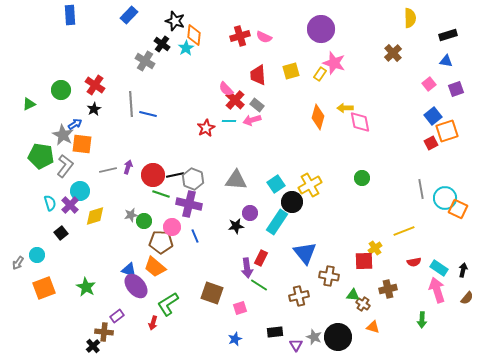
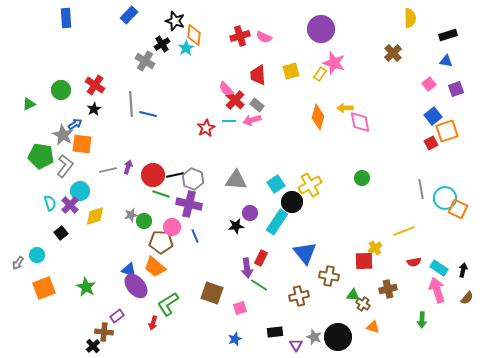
blue rectangle at (70, 15): moved 4 px left, 3 px down
black cross at (162, 44): rotated 21 degrees clockwise
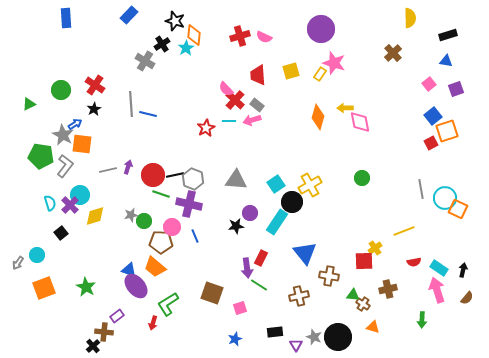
cyan circle at (80, 191): moved 4 px down
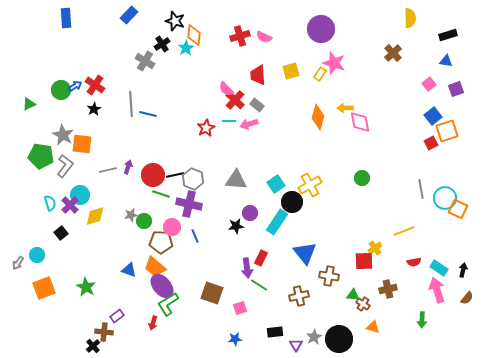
pink arrow at (252, 120): moved 3 px left, 4 px down
blue arrow at (75, 124): moved 38 px up
purple ellipse at (136, 286): moved 26 px right
gray star at (314, 337): rotated 21 degrees clockwise
black circle at (338, 337): moved 1 px right, 2 px down
blue star at (235, 339): rotated 16 degrees clockwise
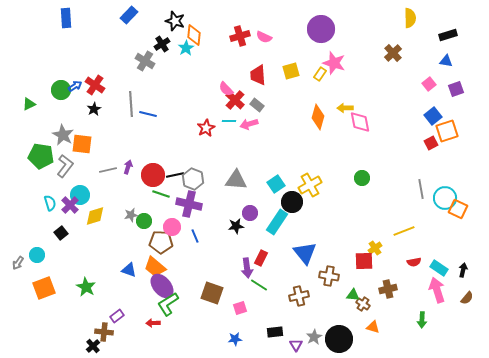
red arrow at (153, 323): rotated 72 degrees clockwise
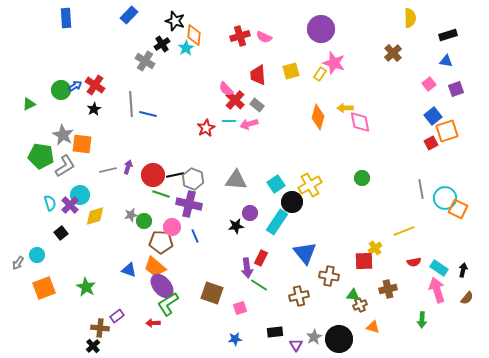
gray L-shape at (65, 166): rotated 20 degrees clockwise
brown cross at (363, 304): moved 3 px left, 1 px down; rotated 32 degrees clockwise
brown cross at (104, 332): moved 4 px left, 4 px up
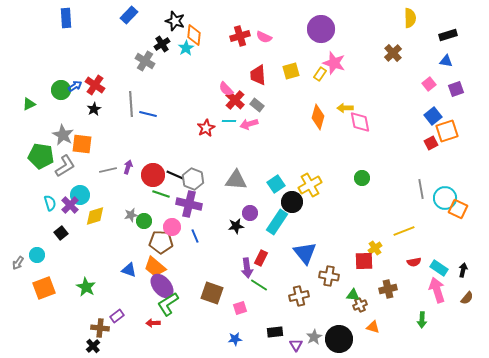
black line at (175, 175): rotated 36 degrees clockwise
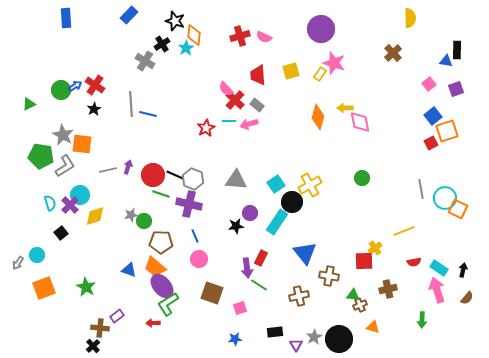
black rectangle at (448, 35): moved 9 px right, 15 px down; rotated 72 degrees counterclockwise
pink circle at (172, 227): moved 27 px right, 32 px down
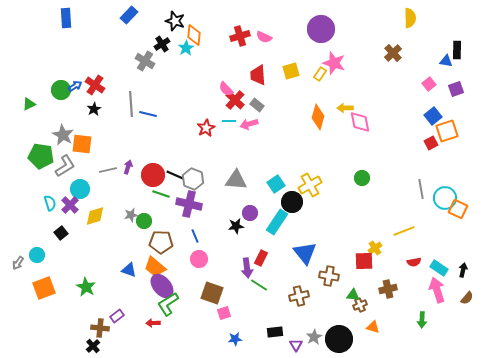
cyan circle at (80, 195): moved 6 px up
pink square at (240, 308): moved 16 px left, 5 px down
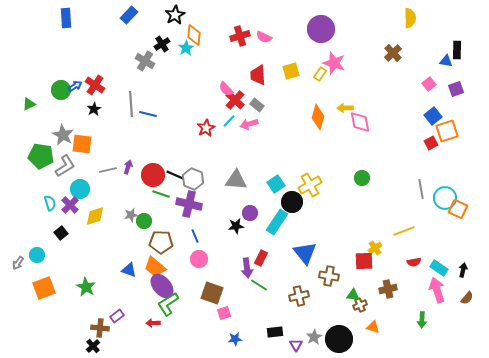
black star at (175, 21): moved 6 px up; rotated 24 degrees clockwise
cyan line at (229, 121): rotated 48 degrees counterclockwise
